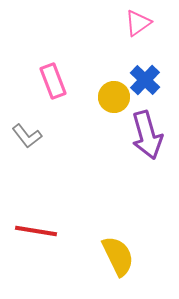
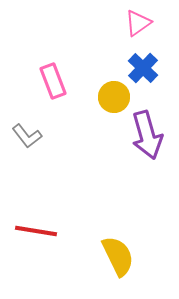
blue cross: moved 2 px left, 12 px up
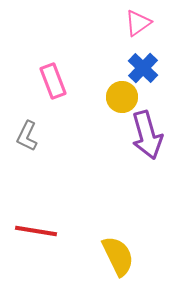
yellow circle: moved 8 px right
gray L-shape: rotated 64 degrees clockwise
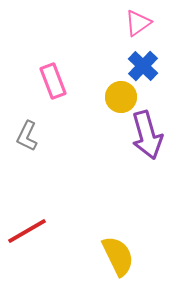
blue cross: moved 2 px up
yellow circle: moved 1 px left
red line: moved 9 px left; rotated 39 degrees counterclockwise
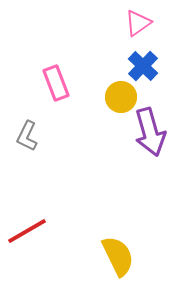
pink rectangle: moved 3 px right, 2 px down
purple arrow: moved 3 px right, 3 px up
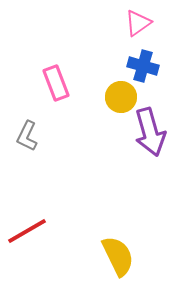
blue cross: rotated 28 degrees counterclockwise
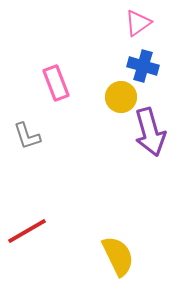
gray L-shape: rotated 44 degrees counterclockwise
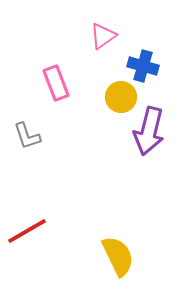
pink triangle: moved 35 px left, 13 px down
purple arrow: moved 1 px left, 1 px up; rotated 30 degrees clockwise
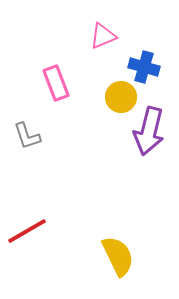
pink triangle: rotated 12 degrees clockwise
blue cross: moved 1 px right, 1 px down
